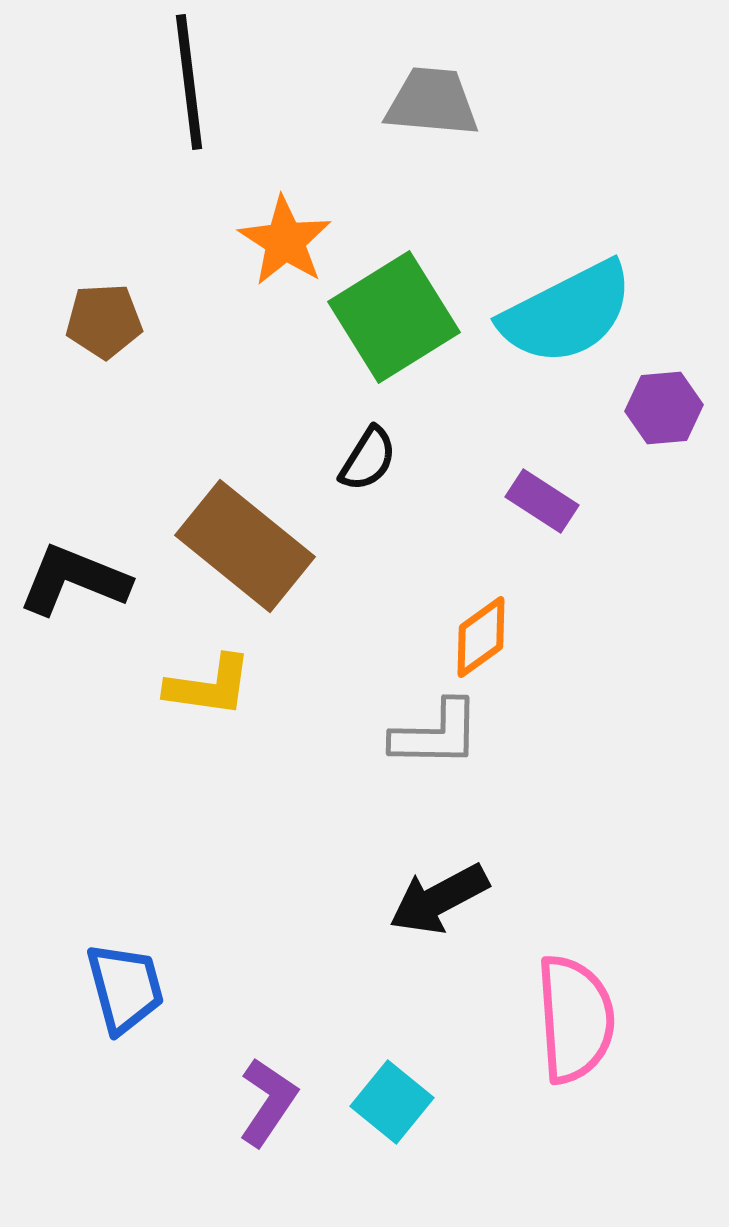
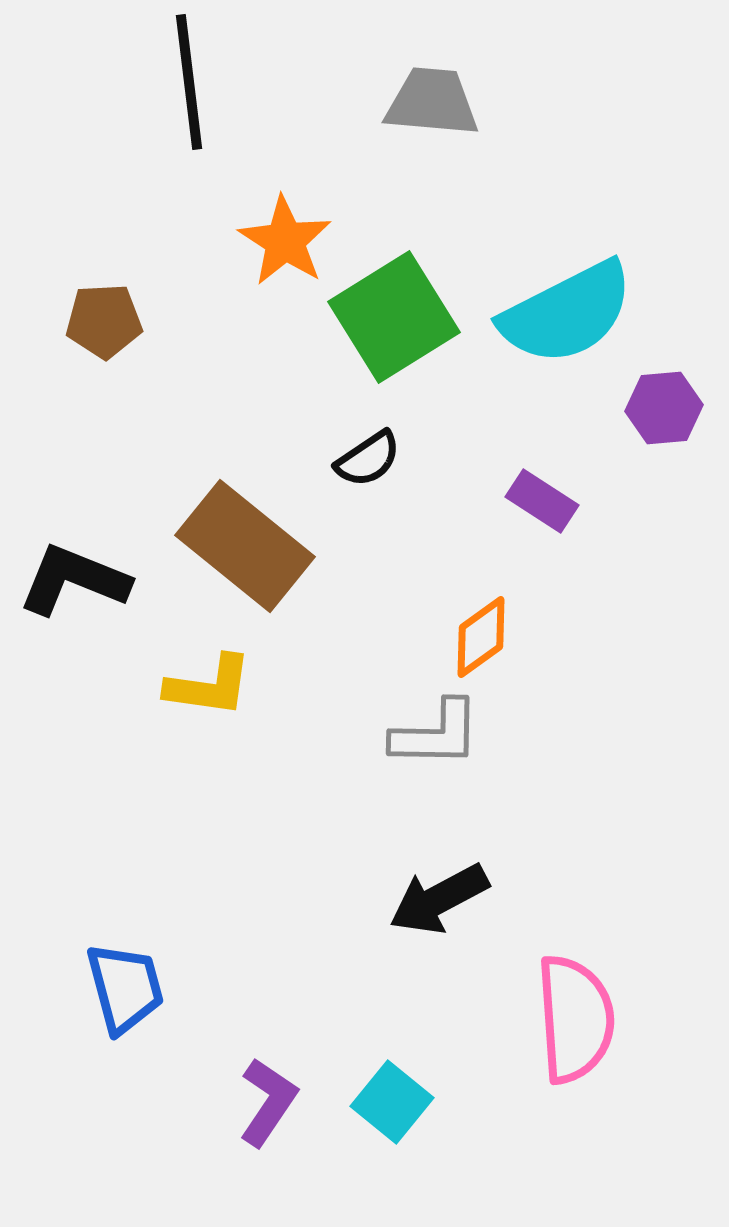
black semicircle: rotated 24 degrees clockwise
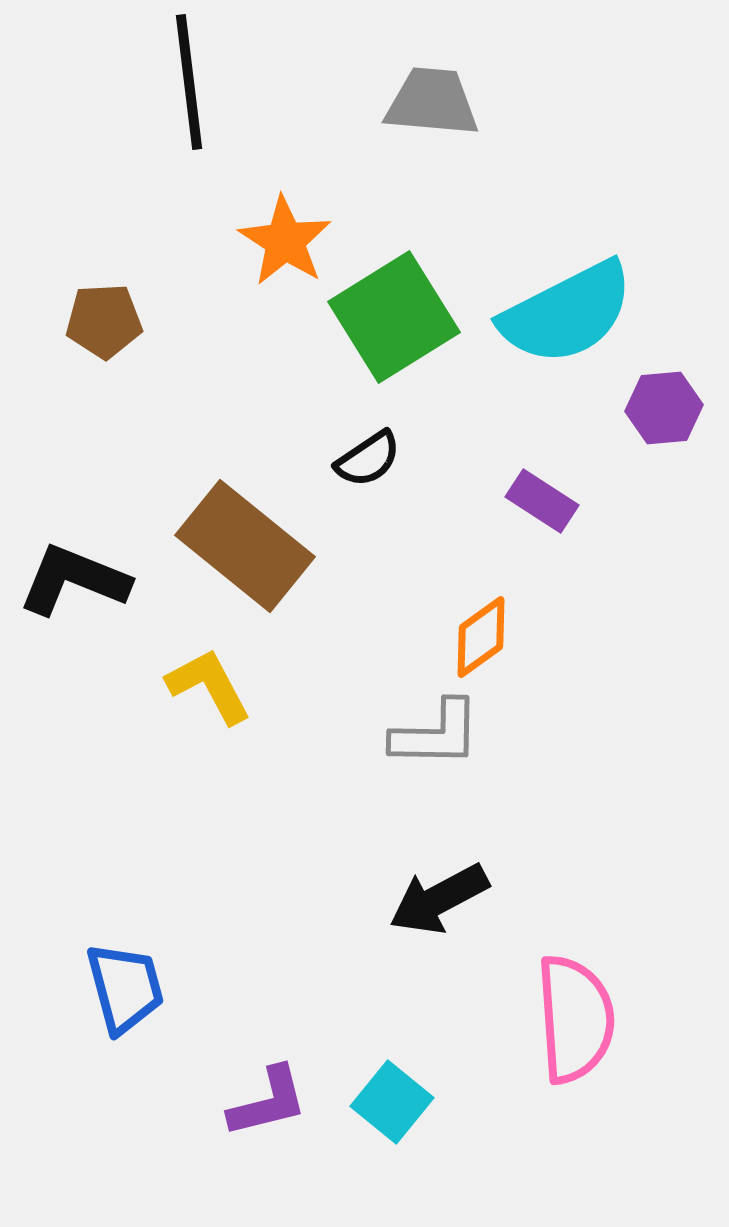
yellow L-shape: rotated 126 degrees counterclockwise
purple L-shape: rotated 42 degrees clockwise
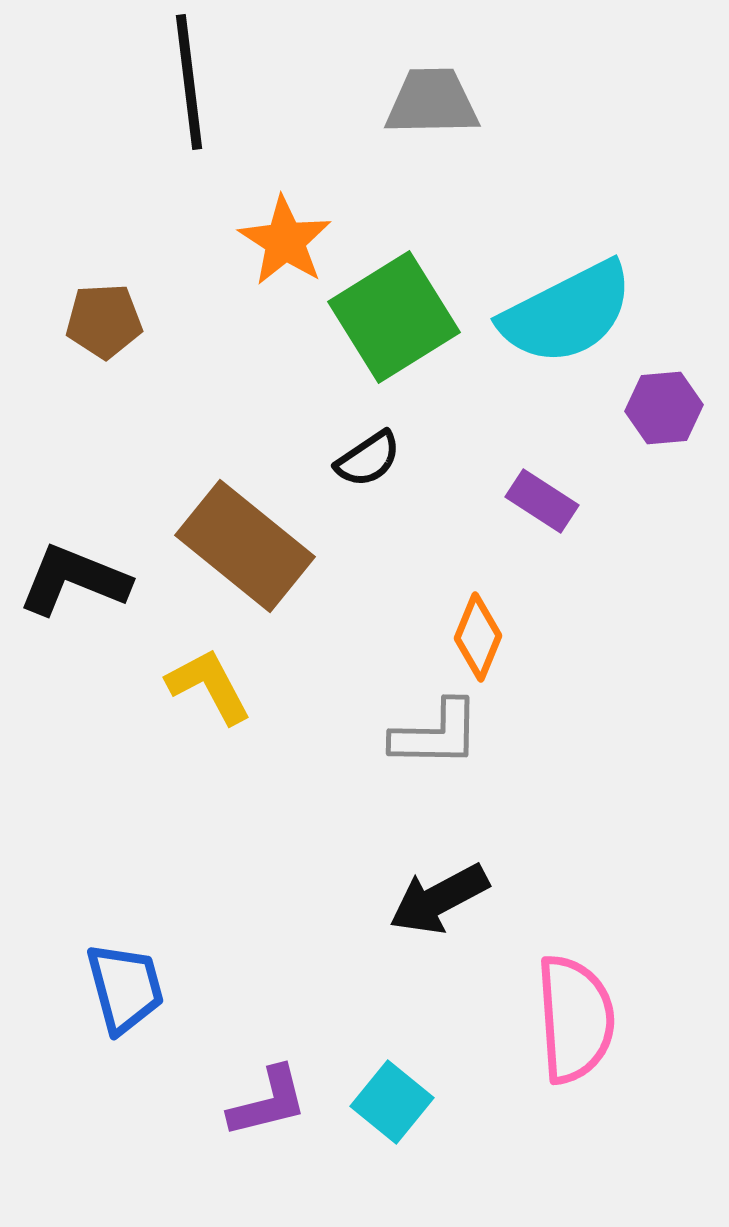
gray trapezoid: rotated 6 degrees counterclockwise
orange diamond: moved 3 px left; rotated 32 degrees counterclockwise
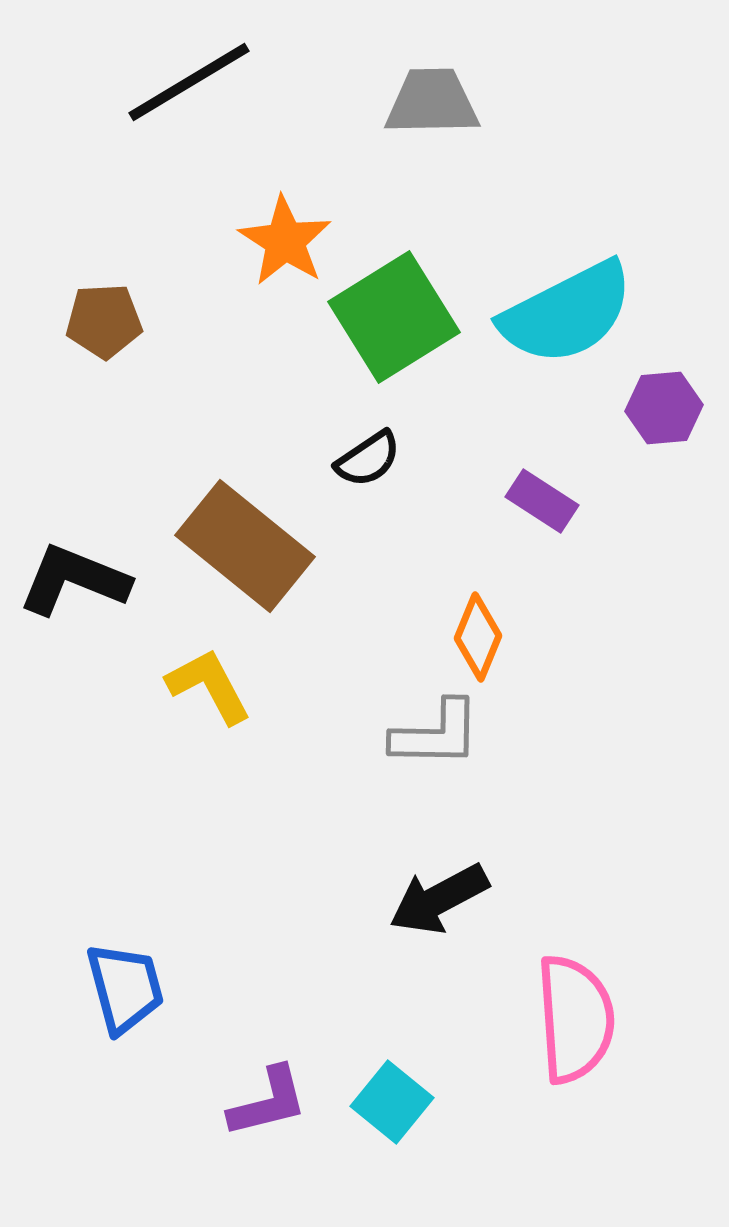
black line: rotated 66 degrees clockwise
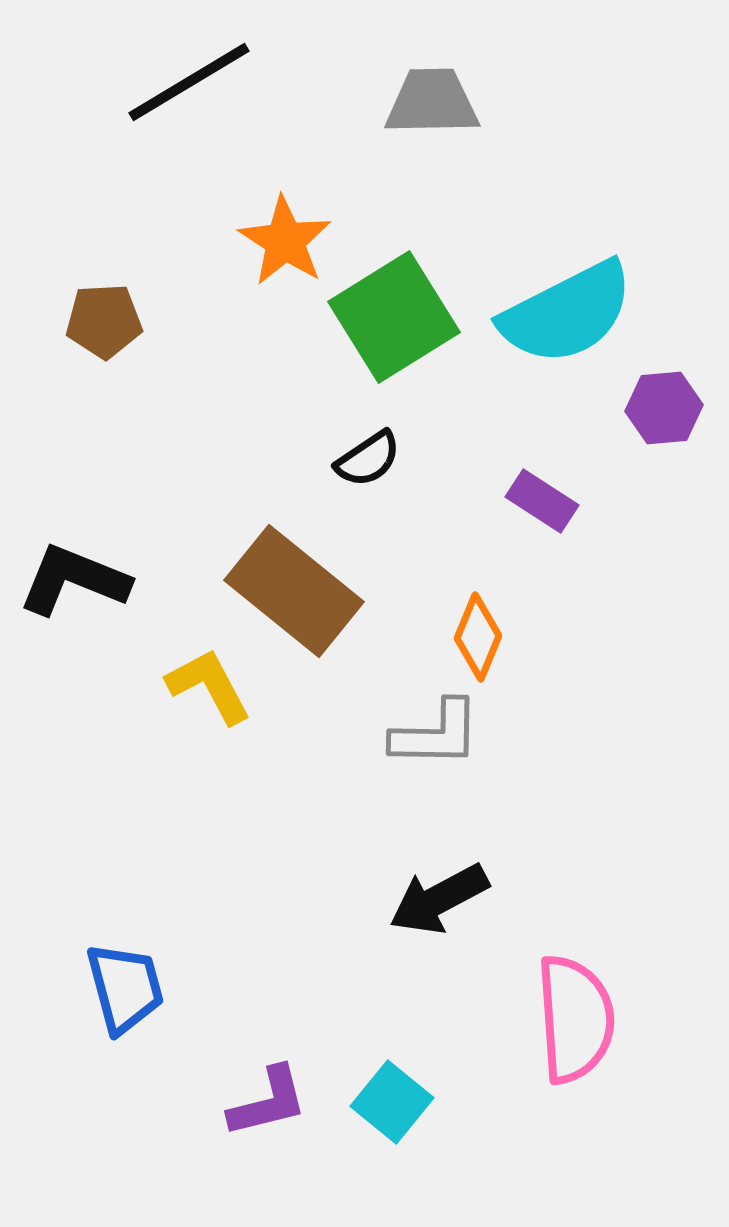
brown rectangle: moved 49 px right, 45 px down
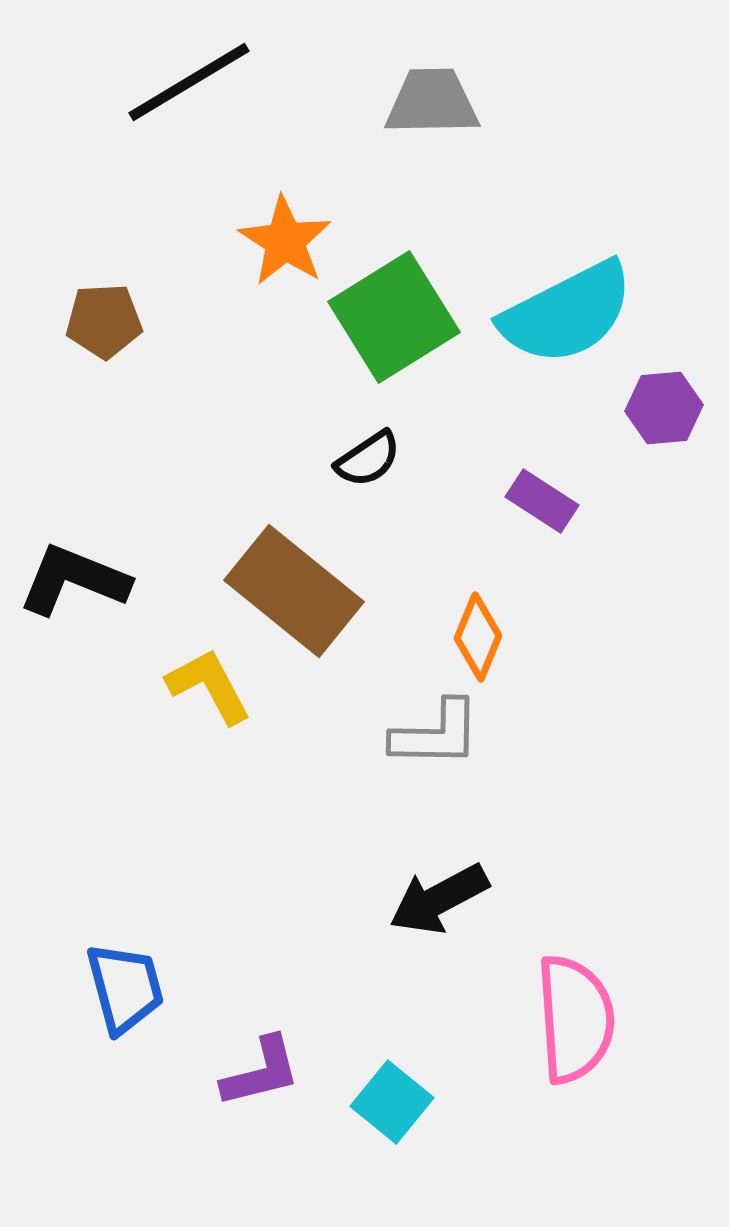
purple L-shape: moved 7 px left, 30 px up
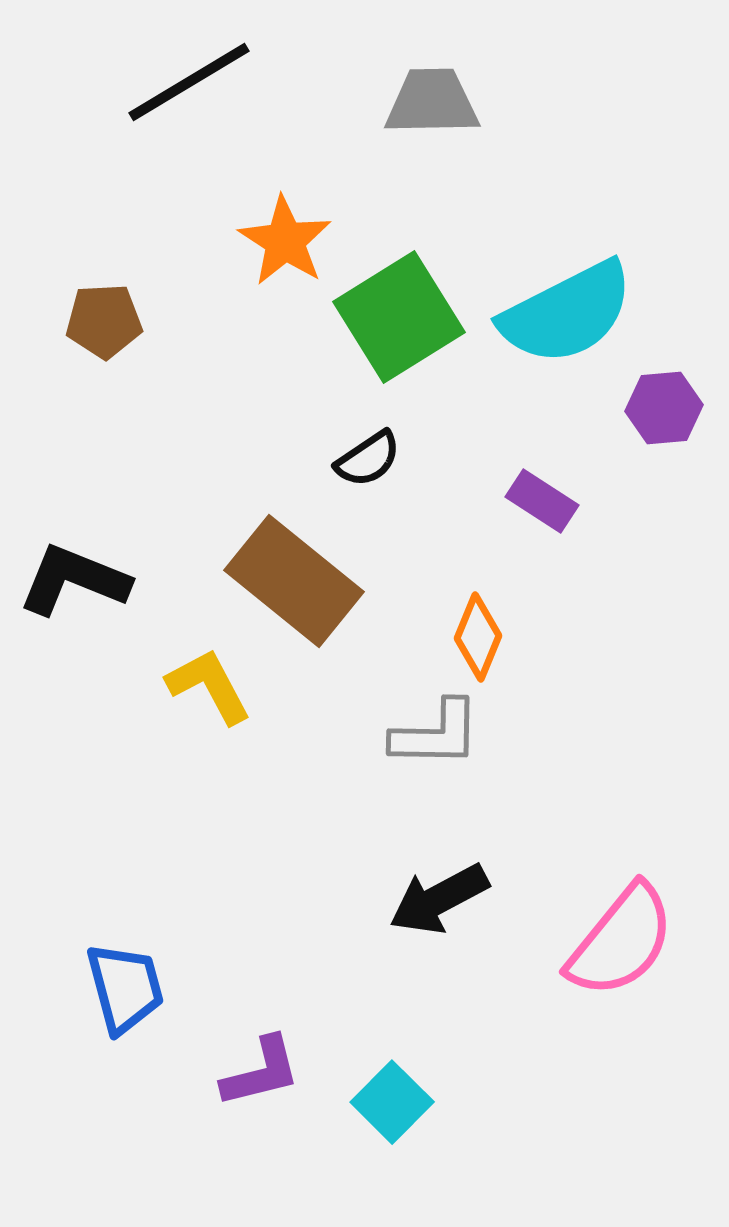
green square: moved 5 px right
brown rectangle: moved 10 px up
pink semicircle: moved 46 px right, 78 px up; rotated 43 degrees clockwise
cyan square: rotated 6 degrees clockwise
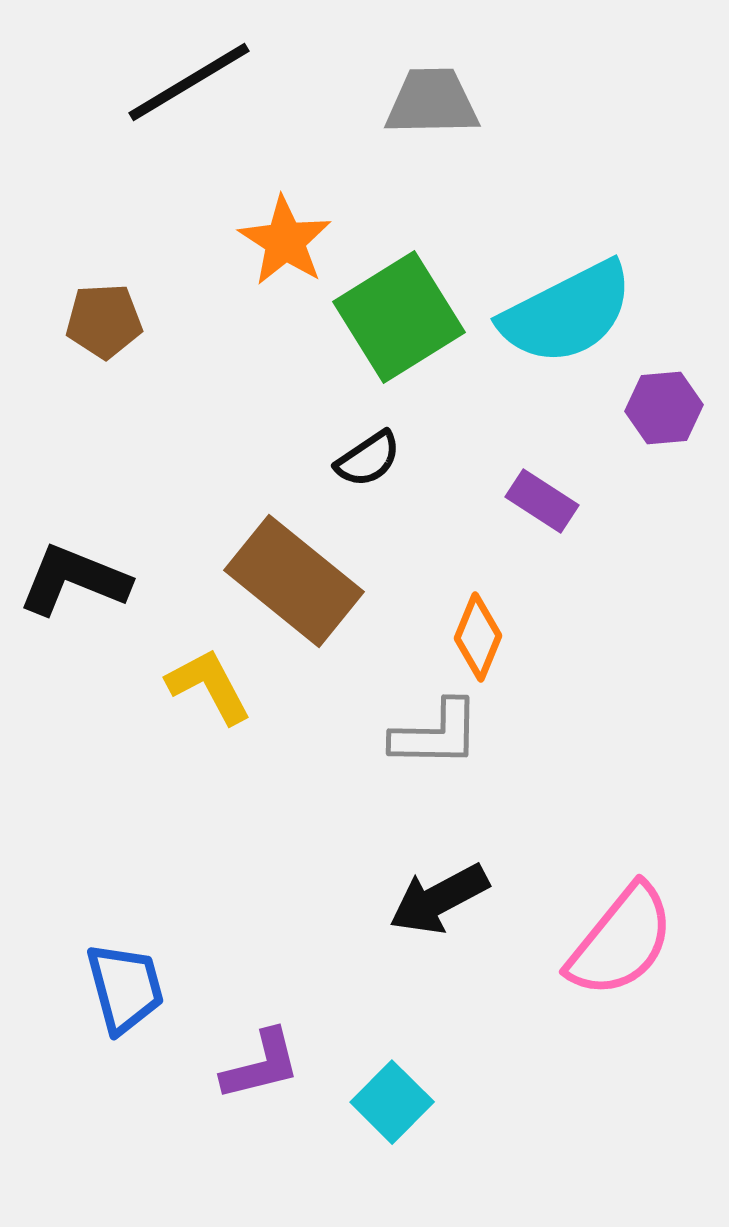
purple L-shape: moved 7 px up
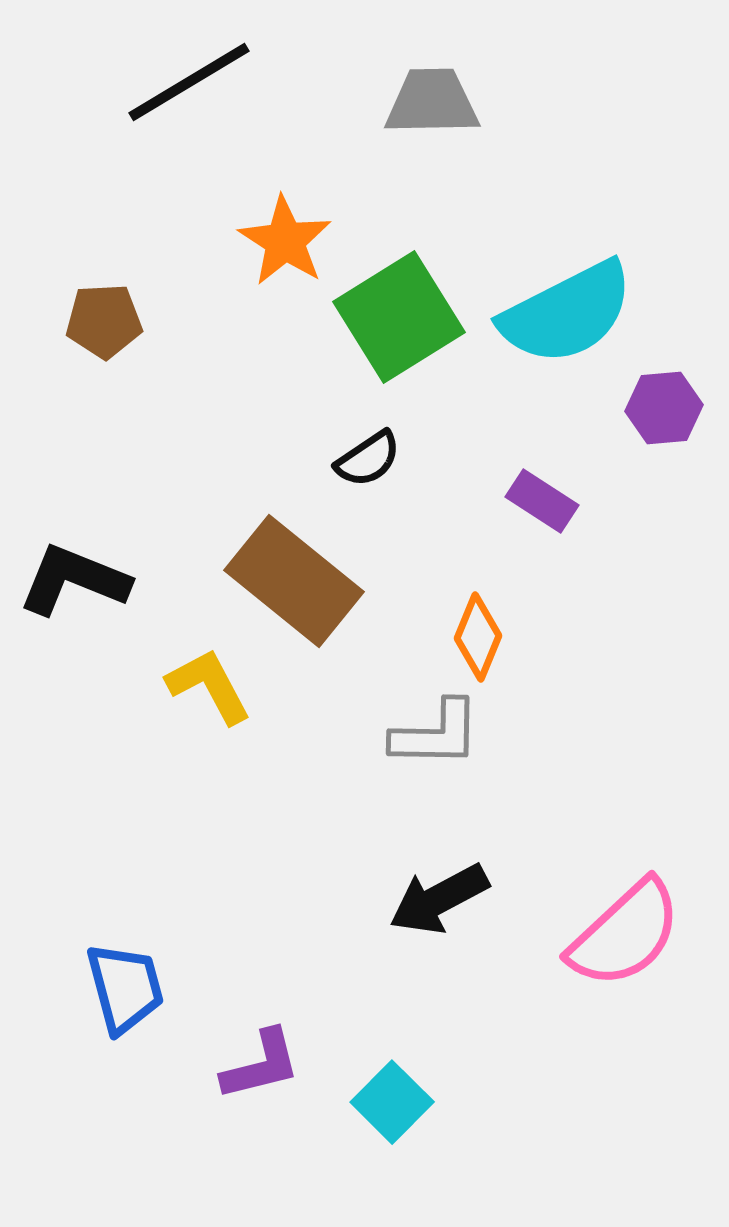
pink semicircle: moved 4 px right, 7 px up; rotated 8 degrees clockwise
